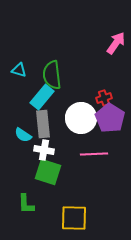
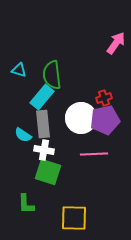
purple pentagon: moved 5 px left, 2 px down; rotated 28 degrees clockwise
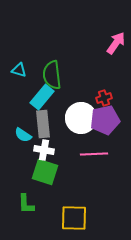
green square: moved 3 px left
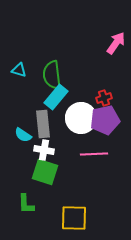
cyan rectangle: moved 14 px right
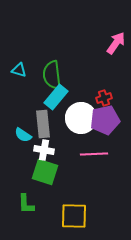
yellow square: moved 2 px up
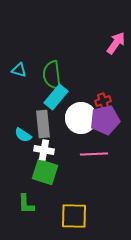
red cross: moved 1 px left, 3 px down
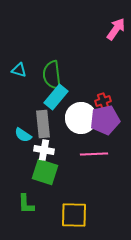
pink arrow: moved 14 px up
yellow square: moved 1 px up
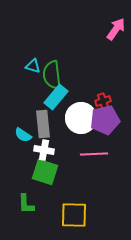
cyan triangle: moved 14 px right, 4 px up
